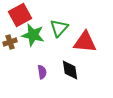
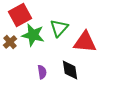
brown cross: rotated 24 degrees counterclockwise
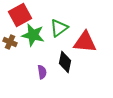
green triangle: rotated 12 degrees clockwise
brown cross: rotated 24 degrees counterclockwise
black diamond: moved 5 px left, 8 px up; rotated 20 degrees clockwise
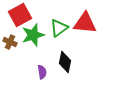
green star: rotated 30 degrees counterclockwise
red triangle: moved 19 px up
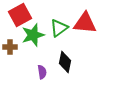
brown cross: moved 5 px down; rotated 24 degrees counterclockwise
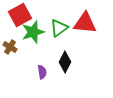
green star: moved 3 px up
brown cross: rotated 32 degrees clockwise
black diamond: rotated 15 degrees clockwise
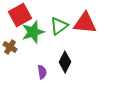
green triangle: moved 2 px up
